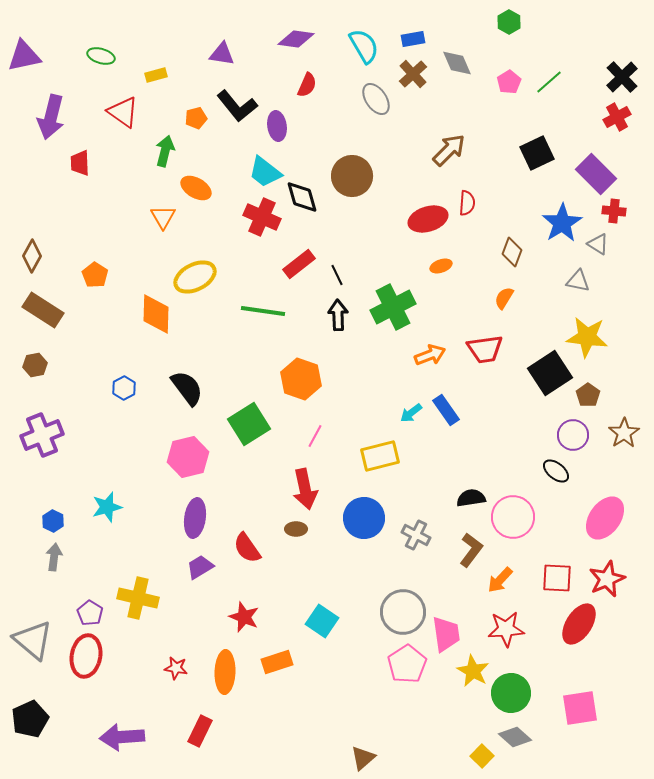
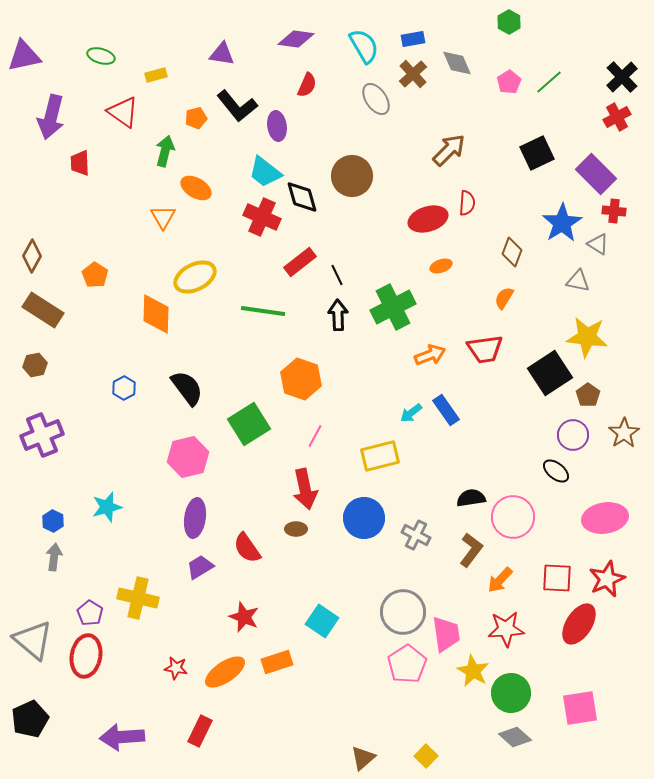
red rectangle at (299, 264): moved 1 px right, 2 px up
pink ellipse at (605, 518): rotated 45 degrees clockwise
orange ellipse at (225, 672): rotated 54 degrees clockwise
yellow square at (482, 756): moved 56 px left
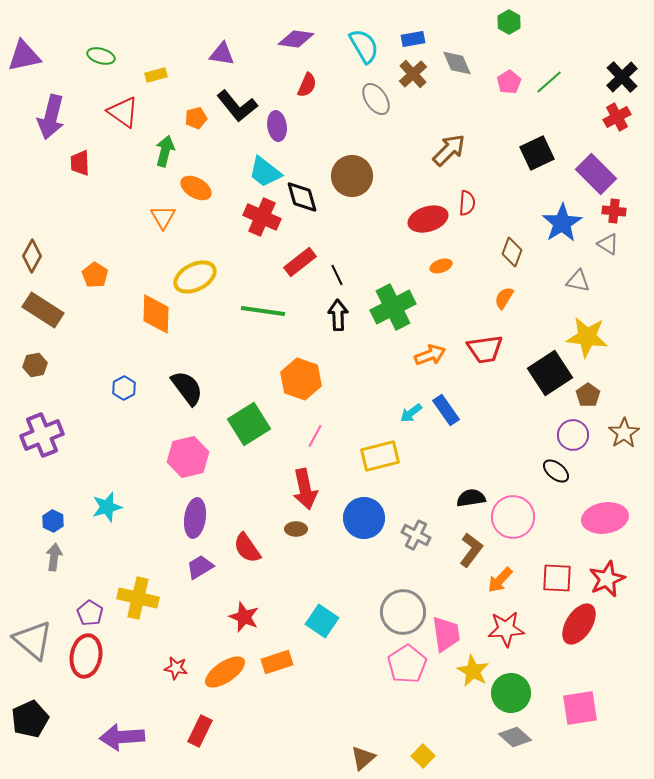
gray triangle at (598, 244): moved 10 px right
yellow square at (426, 756): moved 3 px left
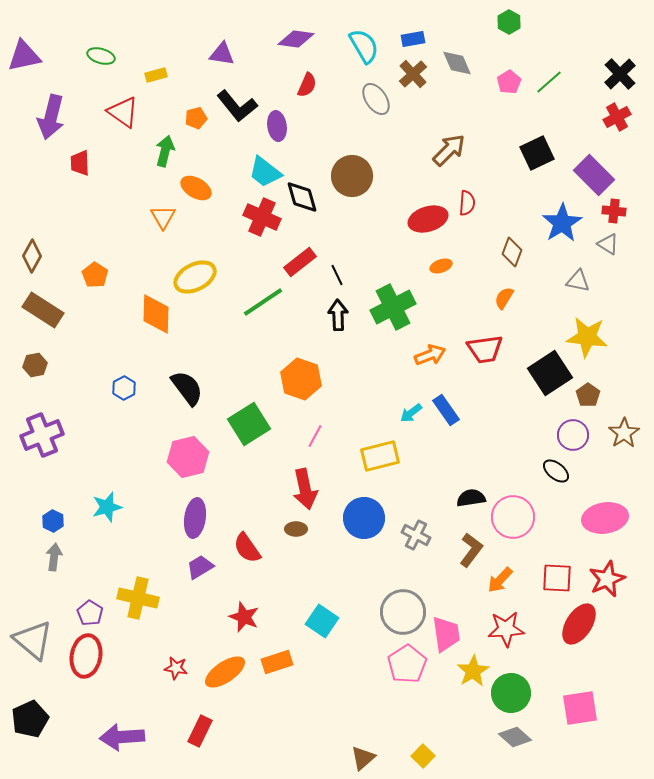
black cross at (622, 77): moved 2 px left, 3 px up
purple rectangle at (596, 174): moved 2 px left, 1 px down
green line at (263, 311): moved 9 px up; rotated 42 degrees counterclockwise
yellow star at (473, 671): rotated 12 degrees clockwise
